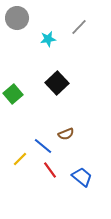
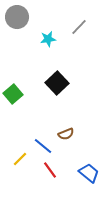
gray circle: moved 1 px up
blue trapezoid: moved 7 px right, 4 px up
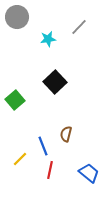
black square: moved 2 px left, 1 px up
green square: moved 2 px right, 6 px down
brown semicircle: rotated 126 degrees clockwise
blue line: rotated 30 degrees clockwise
red line: rotated 48 degrees clockwise
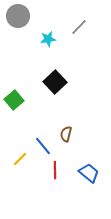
gray circle: moved 1 px right, 1 px up
green square: moved 1 px left
blue line: rotated 18 degrees counterclockwise
red line: moved 5 px right; rotated 12 degrees counterclockwise
